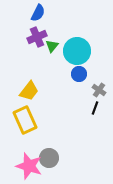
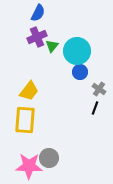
blue circle: moved 1 px right, 2 px up
gray cross: moved 1 px up
yellow rectangle: rotated 28 degrees clockwise
pink star: rotated 16 degrees counterclockwise
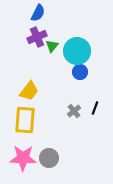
gray cross: moved 25 px left, 22 px down; rotated 16 degrees clockwise
pink star: moved 6 px left, 8 px up
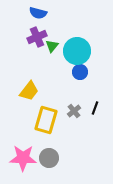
blue semicircle: rotated 78 degrees clockwise
yellow rectangle: moved 21 px right; rotated 12 degrees clockwise
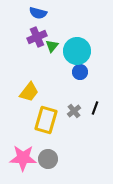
yellow trapezoid: moved 1 px down
gray circle: moved 1 px left, 1 px down
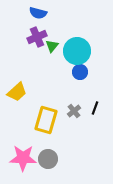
yellow trapezoid: moved 12 px left; rotated 10 degrees clockwise
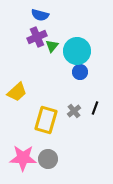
blue semicircle: moved 2 px right, 2 px down
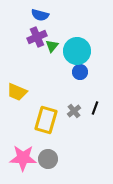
yellow trapezoid: rotated 65 degrees clockwise
